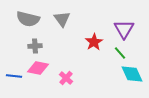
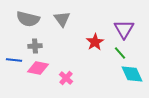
red star: moved 1 px right
blue line: moved 16 px up
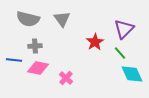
purple triangle: rotated 15 degrees clockwise
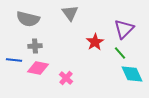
gray triangle: moved 8 px right, 6 px up
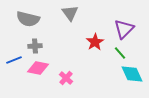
blue line: rotated 28 degrees counterclockwise
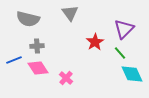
gray cross: moved 2 px right
pink diamond: rotated 45 degrees clockwise
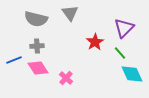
gray semicircle: moved 8 px right
purple triangle: moved 1 px up
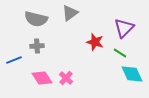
gray triangle: rotated 30 degrees clockwise
red star: rotated 24 degrees counterclockwise
green line: rotated 16 degrees counterclockwise
pink diamond: moved 4 px right, 10 px down
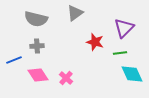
gray triangle: moved 5 px right
green line: rotated 40 degrees counterclockwise
pink diamond: moved 4 px left, 3 px up
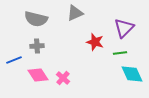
gray triangle: rotated 12 degrees clockwise
pink cross: moved 3 px left
